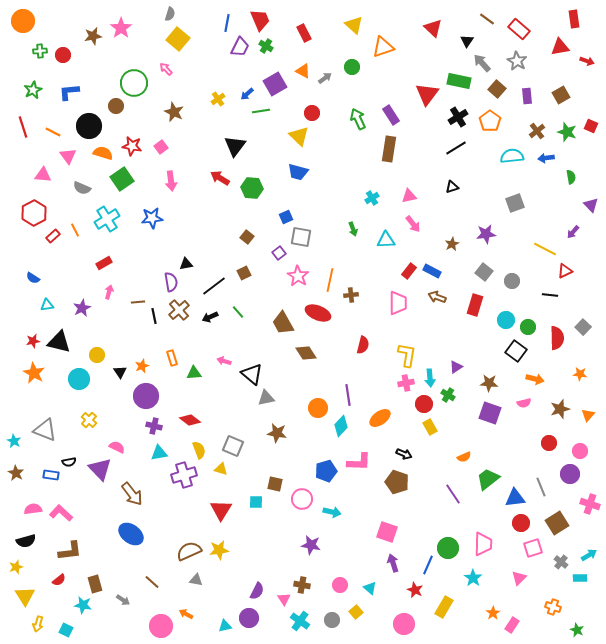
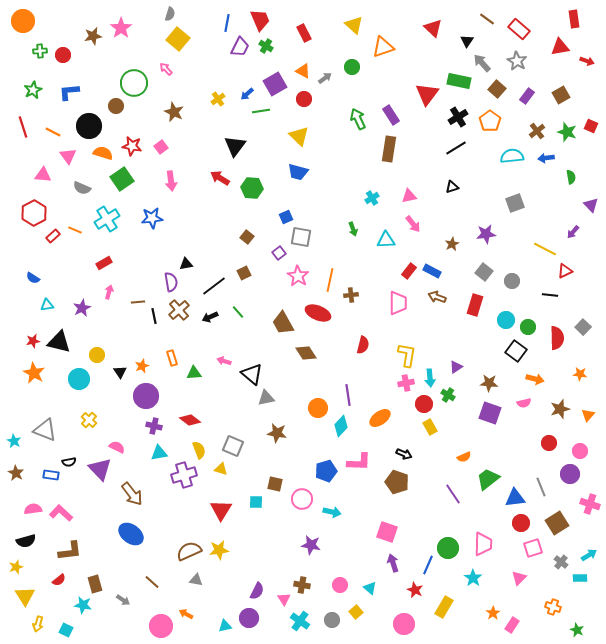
purple rectangle at (527, 96): rotated 42 degrees clockwise
red circle at (312, 113): moved 8 px left, 14 px up
orange line at (75, 230): rotated 40 degrees counterclockwise
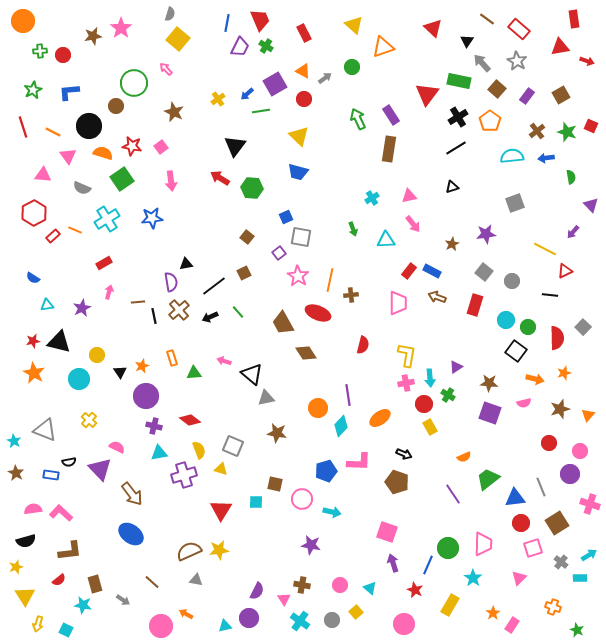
orange star at (580, 374): moved 16 px left, 1 px up; rotated 24 degrees counterclockwise
yellow rectangle at (444, 607): moved 6 px right, 2 px up
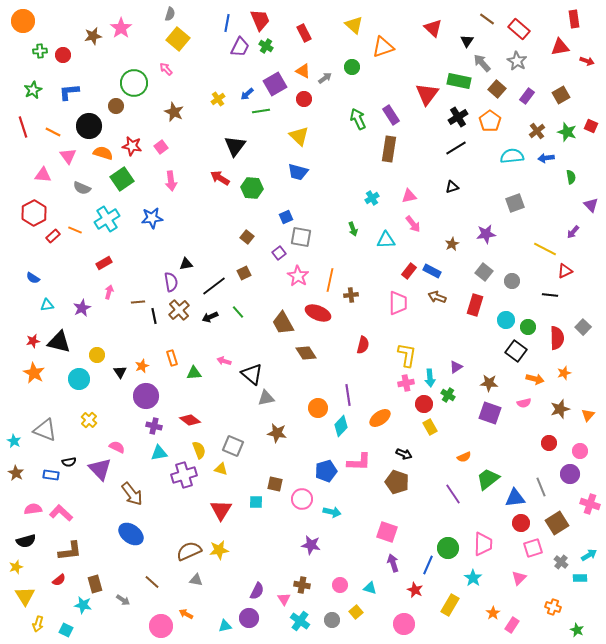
cyan triangle at (370, 588): rotated 24 degrees counterclockwise
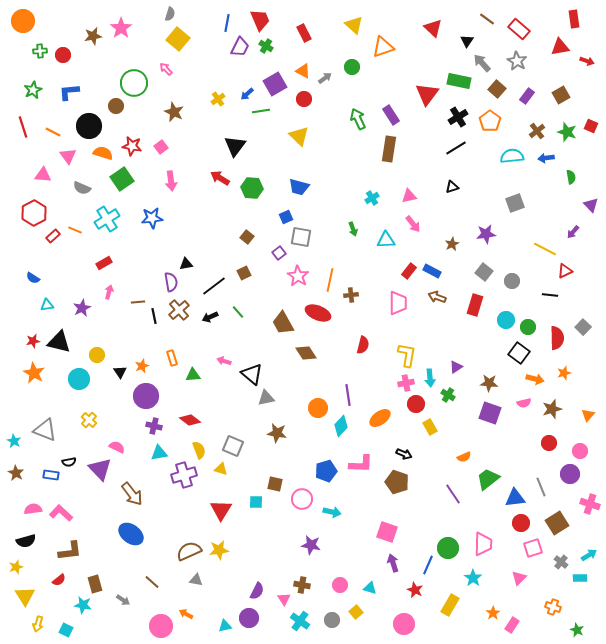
blue trapezoid at (298, 172): moved 1 px right, 15 px down
black square at (516, 351): moved 3 px right, 2 px down
green triangle at (194, 373): moved 1 px left, 2 px down
red circle at (424, 404): moved 8 px left
brown star at (560, 409): moved 8 px left
pink L-shape at (359, 462): moved 2 px right, 2 px down
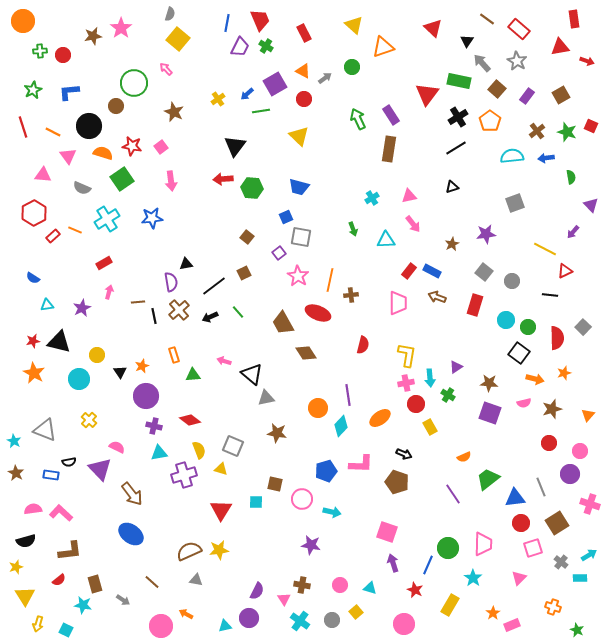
red arrow at (220, 178): moved 3 px right, 1 px down; rotated 36 degrees counterclockwise
orange rectangle at (172, 358): moved 2 px right, 3 px up
pink rectangle at (512, 625): rotated 35 degrees clockwise
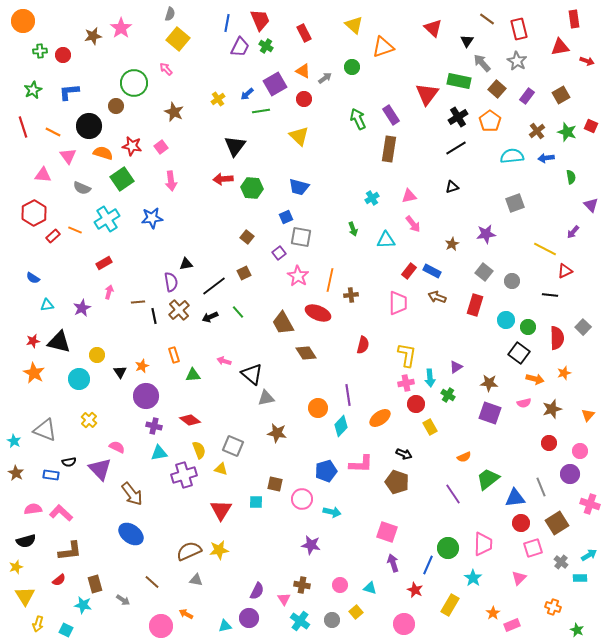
red rectangle at (519, 29): rotated 35 degrees clockwise
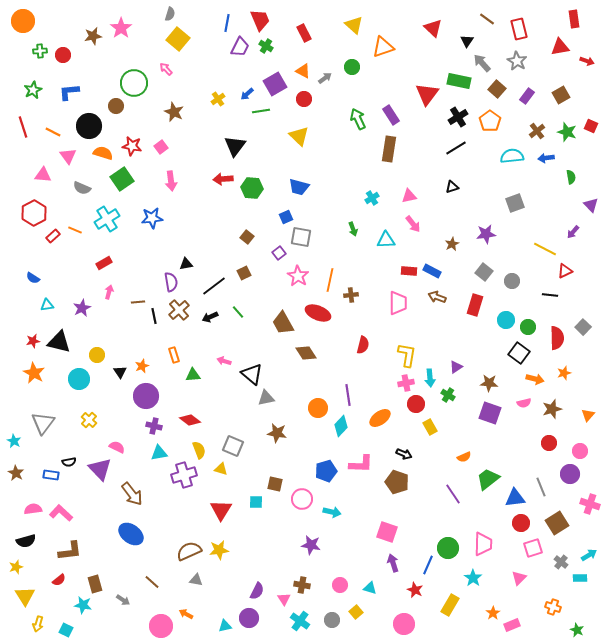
red rectangle at (409, 271): rotated 56 degrees clockwise
gray triangle at (45, 430): moved 2 px left, 7 px up; rotated 45 degrees clockwise
